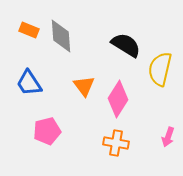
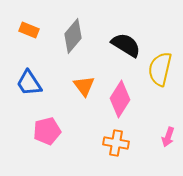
gray diamond: moved 12 px right; rotated 44 degrees clockwise
pink diamond: moved 2 px right
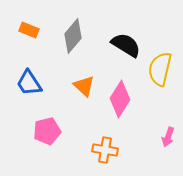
orange triangle: rotated 10 degrees counterclockwise
orange cross: moved 11 px left, 7 px down
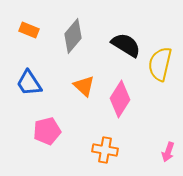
yellow semicircle: moved 5 px up
pink arrow: moved 15 px down
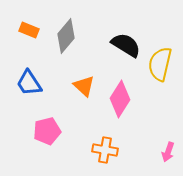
gray diamond: moved 7 px left
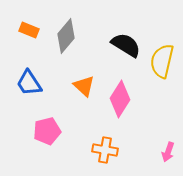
yellow semicircle: moved 2 px right, 3 px up
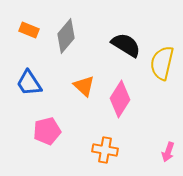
yellow semicircle: moved 2 px down
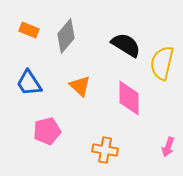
orange triangle: moved 4 px left
pink diamond: moved 9 px right, 1 px up; rotated 33 degrees counterclockwise
pink arrow: moved 5 px up
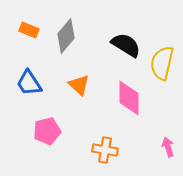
orange triangle: moved 1 px left, 1 px up
pink arrow: rotated 144 degrees clockwise
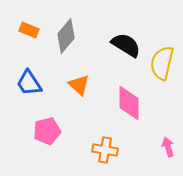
pink diamond: moved 5 px down
